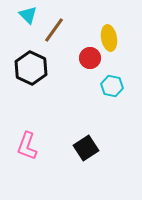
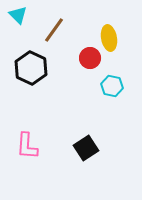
cyan triangle: moved 10 px left
pink L-shape: rotated 16 degrees counterclockwise
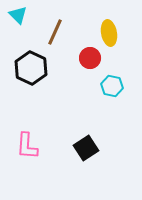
brown line: moved 1 px right, 2 px down; rotated 12 degrees counterclockwise
yellow ellipse: moved 5 px up
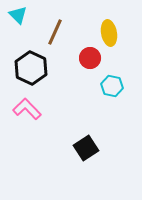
pink L-shape: moved 37 px up; rotated 132 degrees clockwise
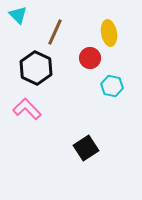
black hexagon: moved 5 px right
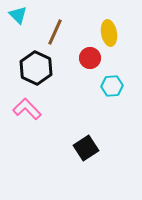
cyan hexagon: rotated 15 degrees counterclockwise
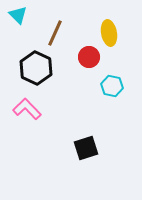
brown line: moved 1 px down
red circle: moved 1 px left, 1 px up
cyan hexagon: rotated 15 degrees clockwise
black square: rotated 15 degrees clockwise
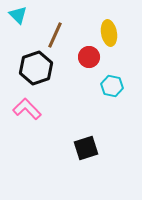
brown line: moved 2 px down
black hexagon: rotated 16 degrees clockwise
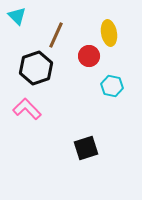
cyan triangle: moved 1 px left, 1 px down
brown line: moved 1 px right
red circle: moved 1 px up
